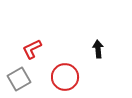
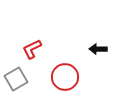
black arrow: rotated 84 degrees counterclockwise
gray square: moved 3 px left
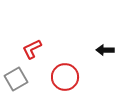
black arrow: moved 7 px right, 1 px down
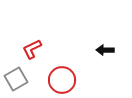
red circle: moved 3 px left, 3 px down
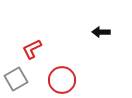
black arrow: moved 4 px left, 18 px up
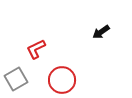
black arrow: rotated 36 degrees counterclockwise
red L-shape: moved 4 px right
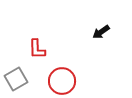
red L-shape: moved 1 px right; rotated 65 degrees counterclockwise
red circle: moved 1 px down
